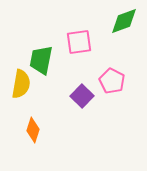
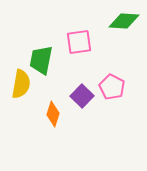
green diamond: rotated 24 degrees clockwise
pink pentagon: moved 6 px down
orange diamond: moved 20 px right, 16 px up
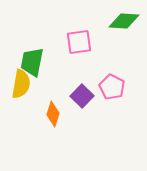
green trapezoid: moved 9 px left, 2 px down
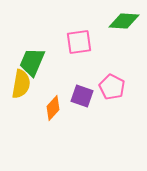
green trapezoid: rotated 12 degrees clockwise
purple square: rotated 25 degrees counterclockwise
orange diamond: moved 6 px up; rotated 25 degrees clockwise
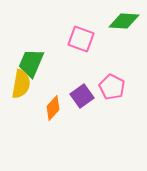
pink square: moved 2 px right, 3 px up; rotated 28 degrees clockwise
green trapezoid: moved 1 px left, 1 px down
purple square: rotated 35 degrees clockwise
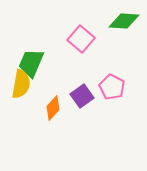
pink square: rotated 20 degrees clockwise
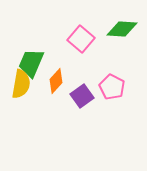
green diamond: moved 2 px left, 8 px down
orange diamond: moved 3 px right, 27 px up
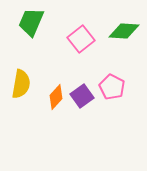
green diamond: moved 2 px right, 2 px down
pink square: rotated 12 degrees clockwise
green trapezoid: moved 41 px up
orange diamond: moved 16 px down
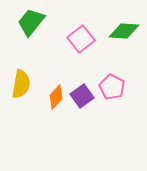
green trapezoid: rotated 16 degrees clockwise
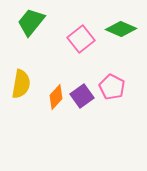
green diamond: moved 3 px left, 2 px up; rotated 20 degrees clockwise
